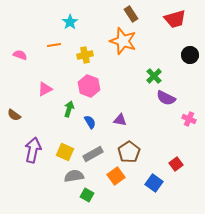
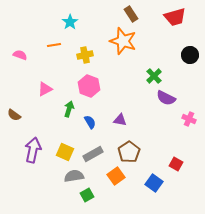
red trapezoid: moved 2 px up
red square: rotated 24 degrees counterclockwise
green square: rotated 32 degrees clockwise
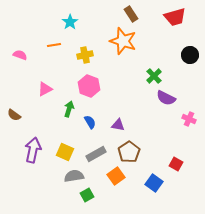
purple triangle: moved 2 px left, 5 px down
gray rectangle: moved 3 px right
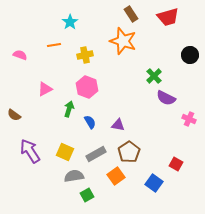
red trapezoid: moved 7 px left
pink hexagon: moved 2 px left, 1 px down
purple arrow: moved 3 px left, 1 px down; rotated 45 degrees counterclockwise
